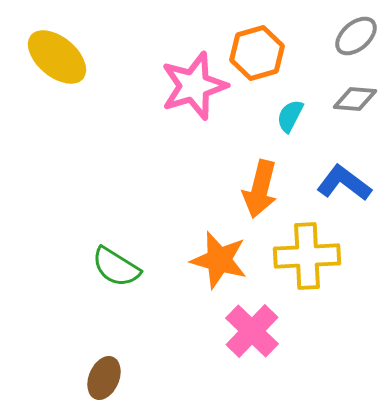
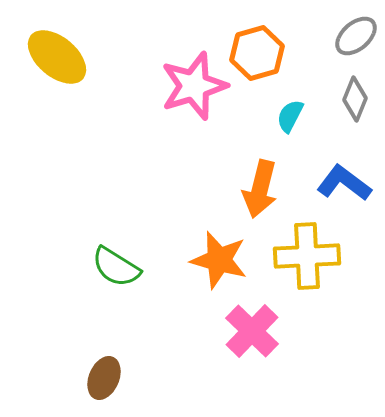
gray diamond: rotated 72 degrees counterclockwise
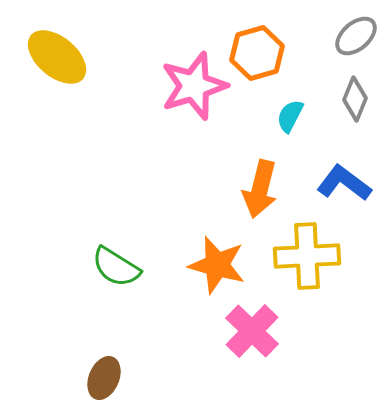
orange star: moved 2 px left, 5 px down
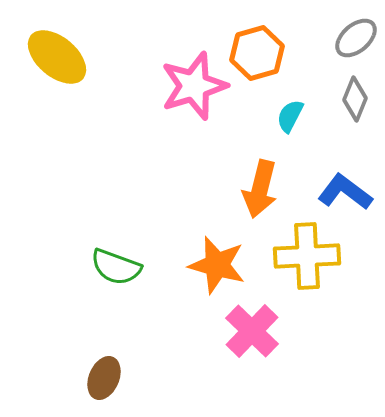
gray ellipse: moved 2 px down
blue L-shape: moved 1 px right, 9 px down
green semicircle: rotated 12 degrees counterclockwise
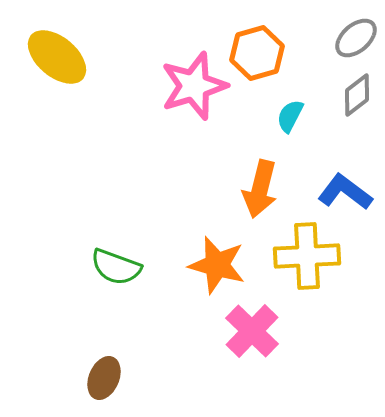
gray diamond: moved 2 px right, 4 px up; rotated 30 degrees clockwise
